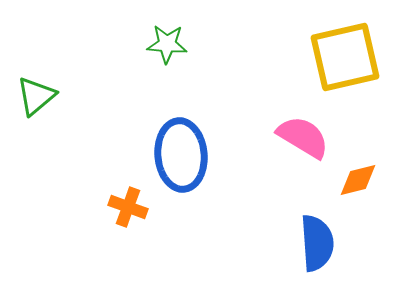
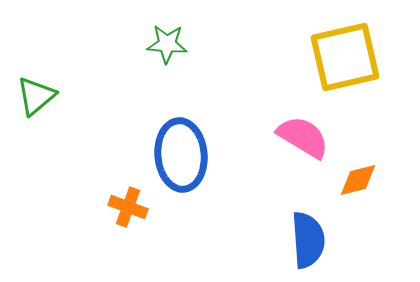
blue semicircle: moved 9 px left, 3 px up
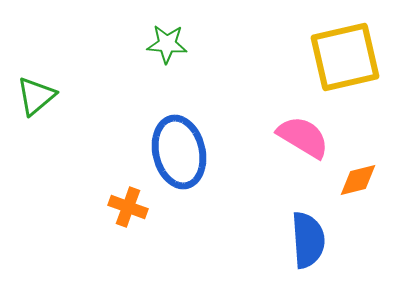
blue ellipse: moved 2 px left, 3 px up; rotated 8 degrees counterclockwise
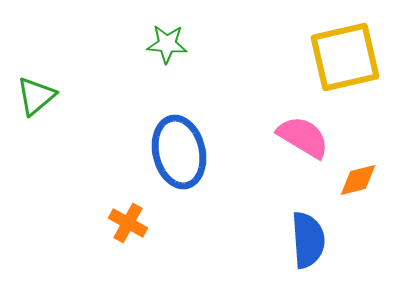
orange cross: moved 16 px down; rotated 9 degrees clockwise
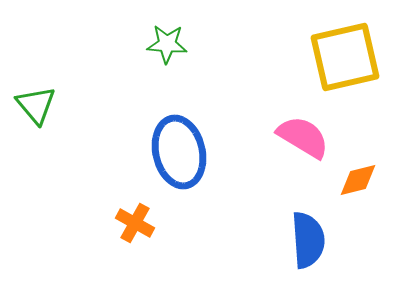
green triangle: moved 9 px down; rotated 30 degrees counterclockwise
orange cross: moved 7 px right
